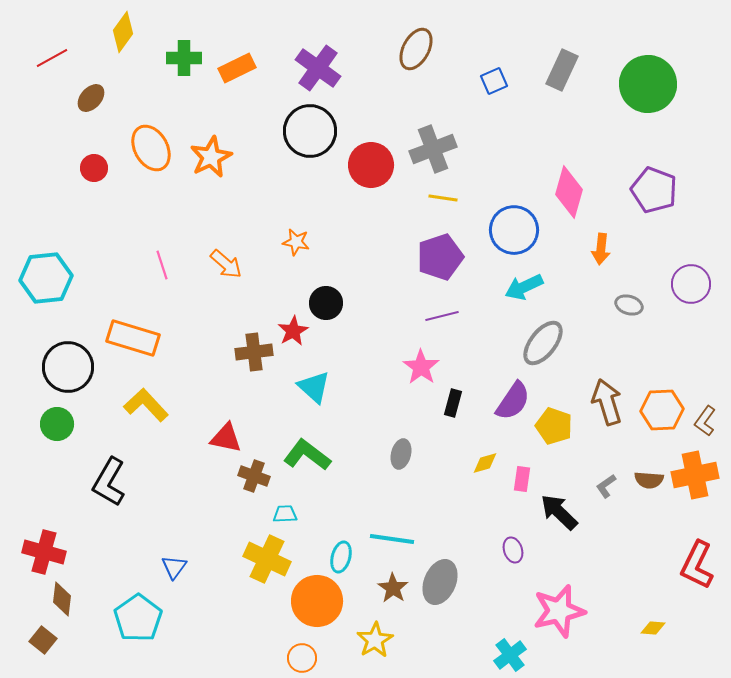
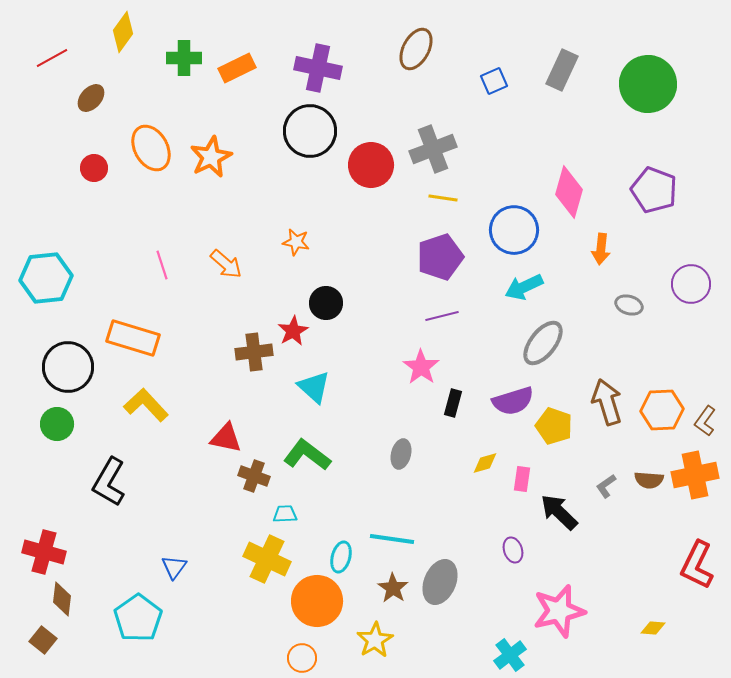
purple cross at (318, 68): rotated 24 degrees counterclockwise
purple semicircle at (513, 401): rotated 39 degrees clockwise
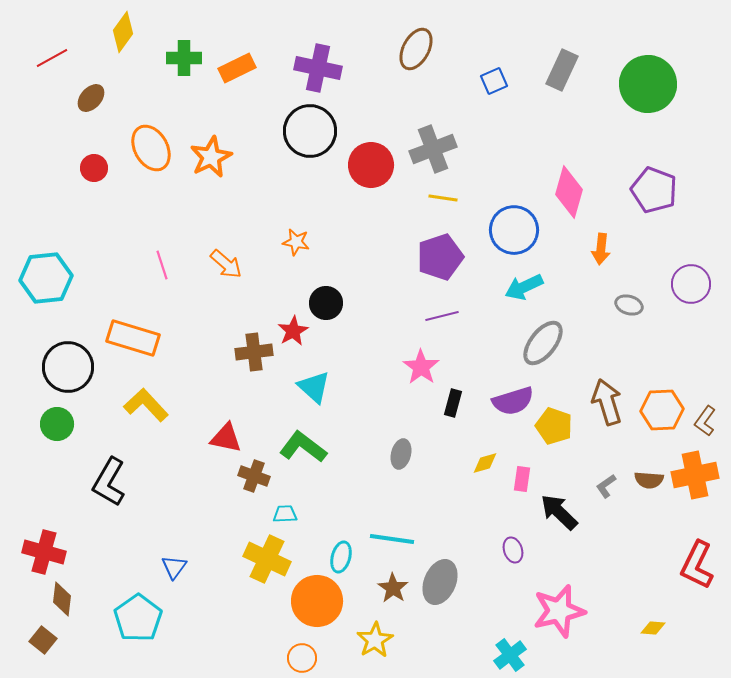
green L-shape at (307, 455): moved 4 px left, 8 px up
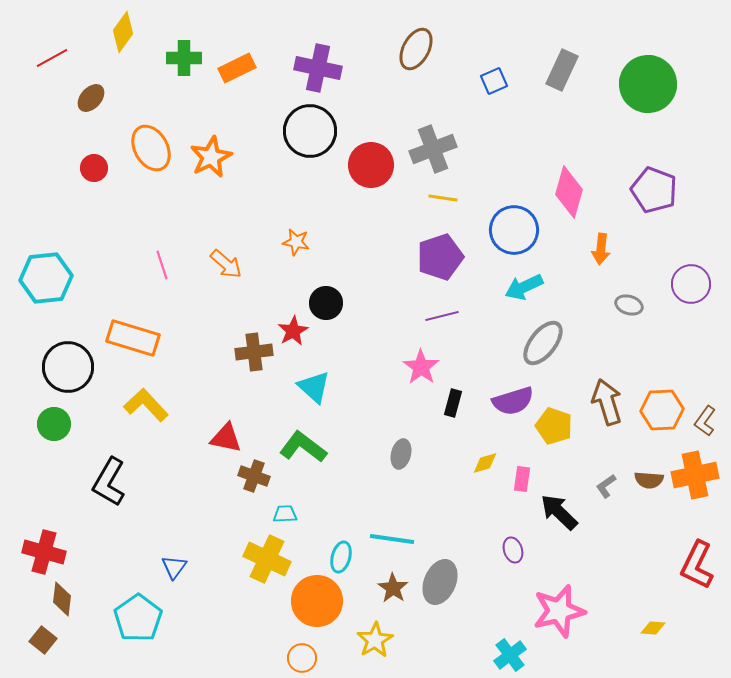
green circle at (57, 424): moved 3 px left
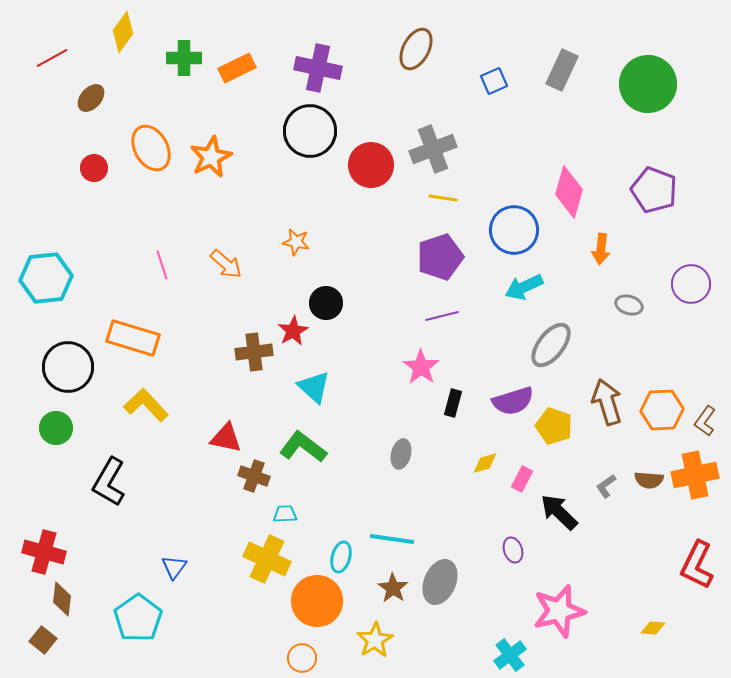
gray ellipse at (543, 343): moved 8 px right, 2 px down
green circle at (54, 424): moved 2 px right, 4 px down
pink rectangle at (522, 479): rotated 20 degrees clockwise
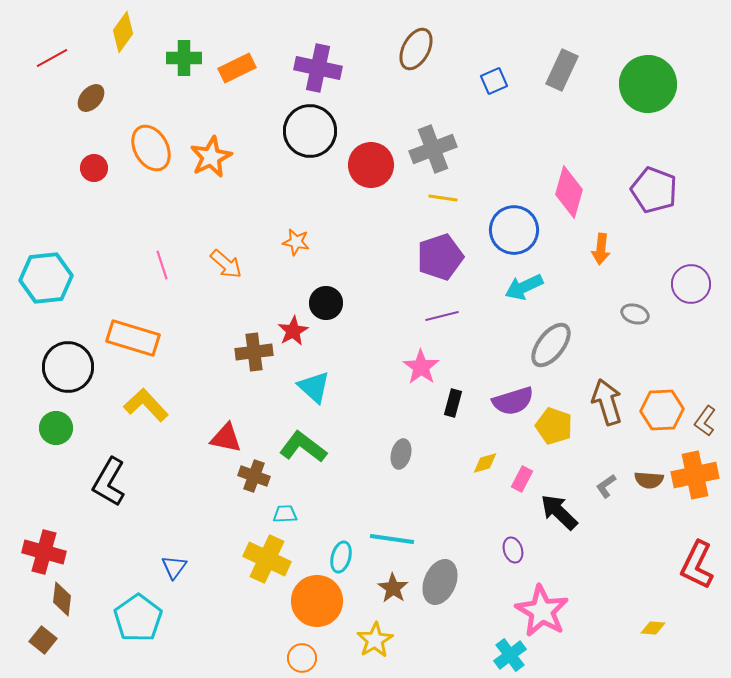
gray ellipse at (629, 305): moved 6 px right, 9 px down
pink star at (559, 611): moved 17 px left; rotated 28 degrees counterclockwise
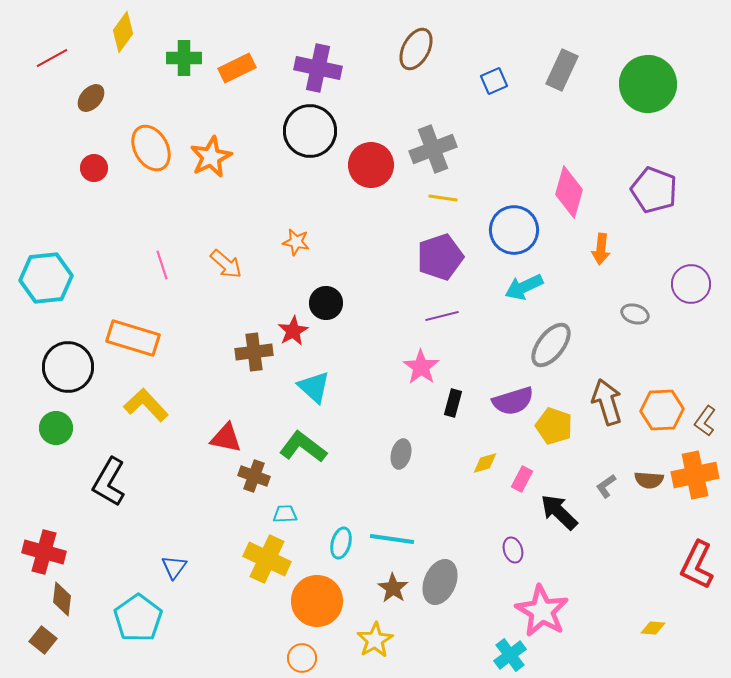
cyan ellipse at (341, 557): moved 14 px up
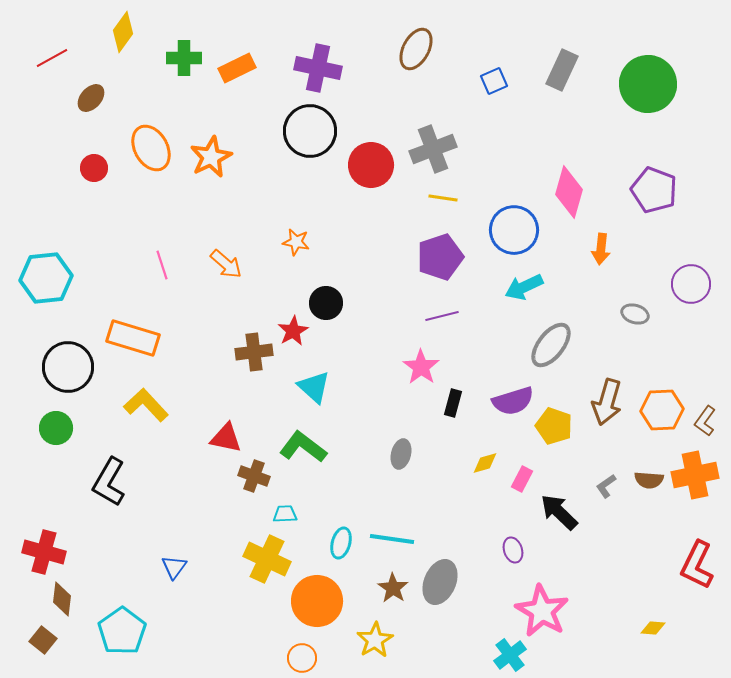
brown arrow at (607, 402): rotated 147 degrees counterclockwise
cyan pentagon at (138, 618): moved 16 px left, 13 px down
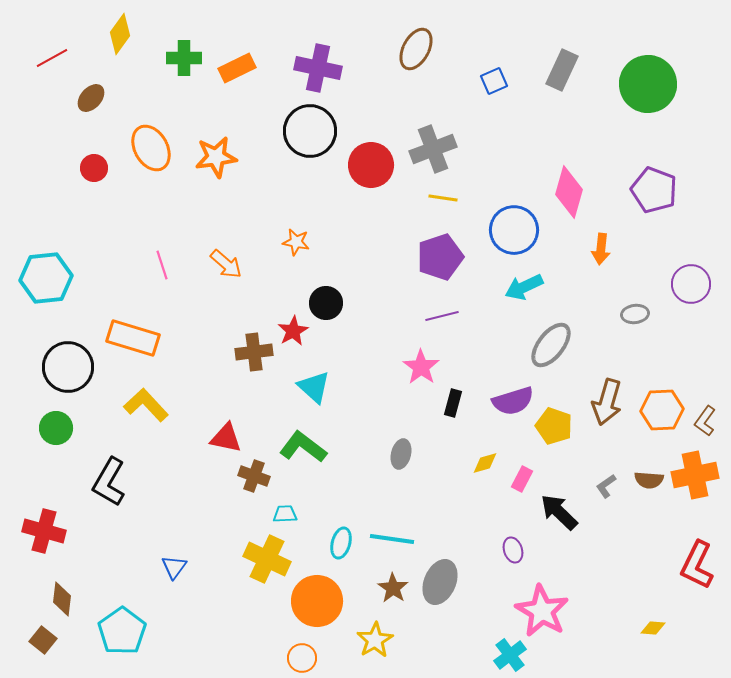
yellow diamond at (123, 32): moved 3 px left, 2 px down
orange star at (211, 157): moved 5 px right; rotated 18 degrees clockwise
gray ellipse at (635, 314): rotated 24 degrees counterclockwise
red cross at (44, 552): moved 21 px up
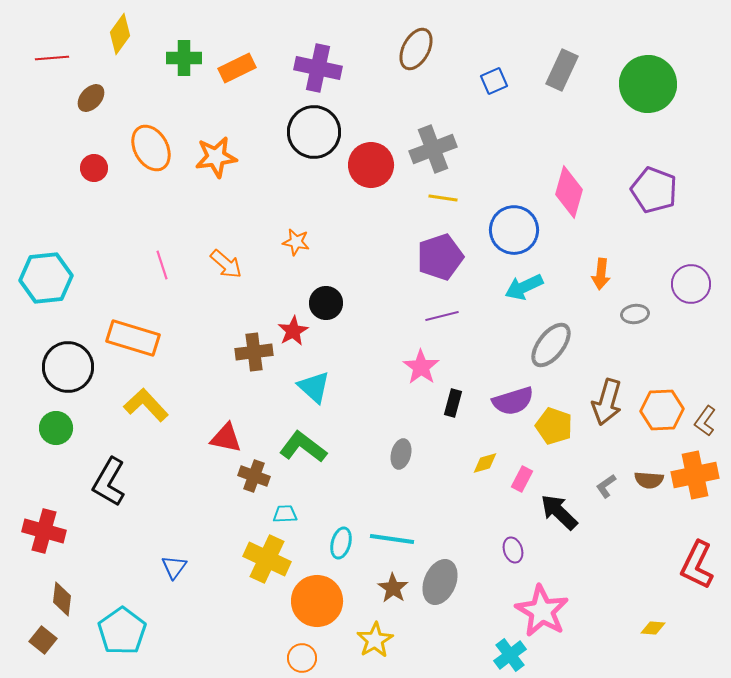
red line at (52, 58): rotated 24 degrees clockwise
black circle at (310, 131): moved 4 px right, 1 px down
orange arrow at (601, 249): moved 25 px down
